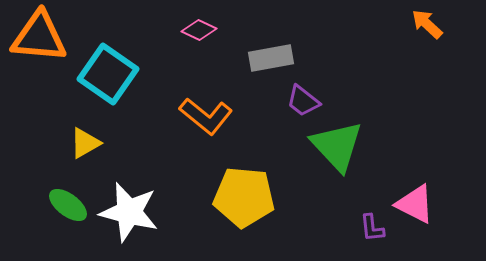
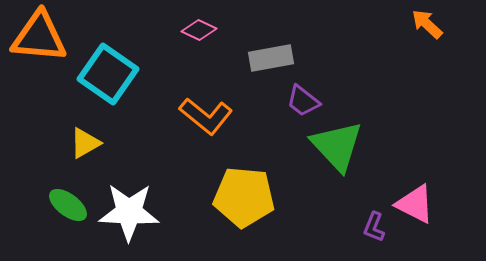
white star: rotated 12 degrees counterclockwise
purple L-shape: moved 2 px right, 1 px up; rotated 28 degrees clockwise
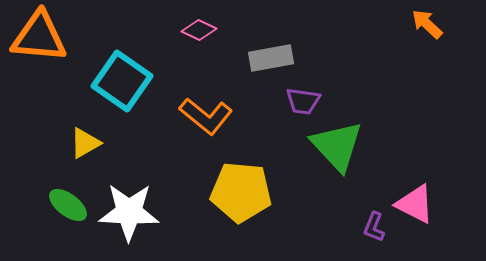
cyan square: moved 14 px right, 7 px down
purple trapezoid: rotated 30 degrees counterclockwise
yellow pentagon: moved 3 px left, 5 px up
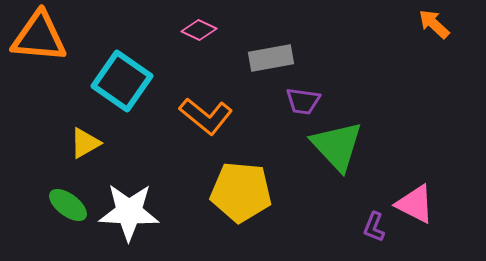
orange arrow: moved 7 px right
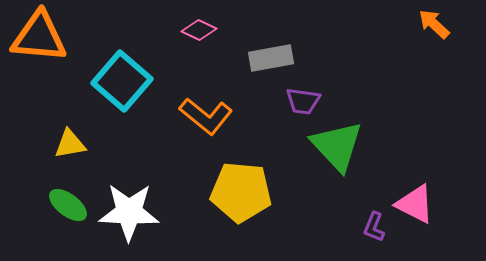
cyan square: rotated 6 degrees clockwise
yellow triangle: moved 15 px left, 1 px down; rotated 20 degrees clockwise
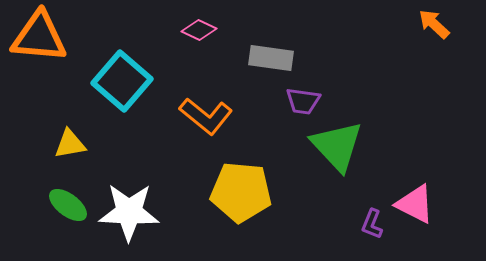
gray rectangle: rotated 18 degrees clockwise
purple L-shape: moved 2 px left, 3 px up
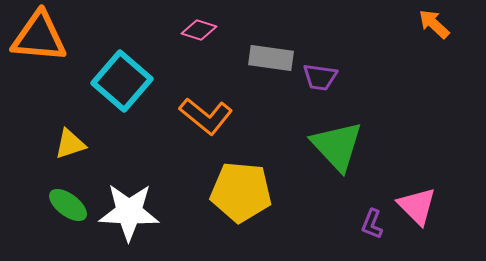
pink diamond: rotated 8 degrees counterclockwise
purple trapezoid: moved 17 px right, 24 px up
yellow triangle: rotated 8 degrees counterclockwise
pink triangle: moved 2 px right, 2 px down; rotated 18 degrees clockwise
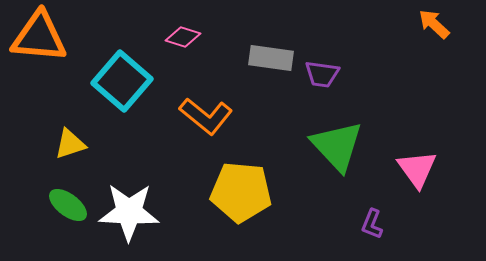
pink diamond: moved 16 px left, 7 px down
purple trapezoid: moved 2 px right, 3 px up
pink triangle: moved 37 px up; rotated 9 degrees clockwise
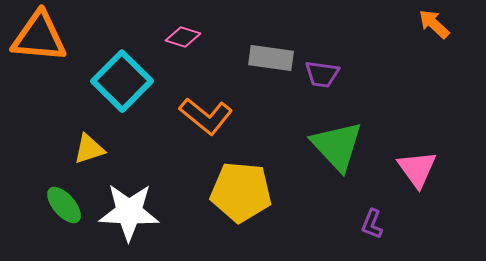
cyan square: rotated 4 degrees clockwise
yellow triangle: moved 19 px right, 5 px down
green ellipse: moved 4 px left; rotated 12 degrees clockwise
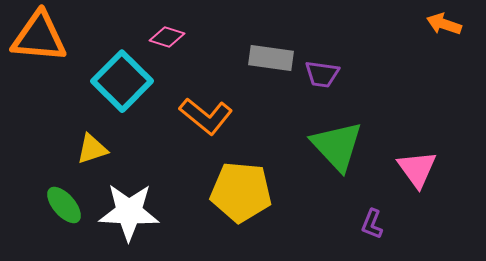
orange arrow: moved 10 px right; rotated 24 degrees counterclockwise
pink diamond: moved 16 px left
yellow triangle: moved 3 px right
